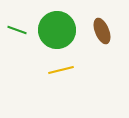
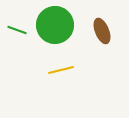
green circle: moved 2 px left, 5 px up
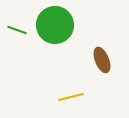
brown ellipse: moved 29 px down
yellow line: moved 10 px right, 27 px down
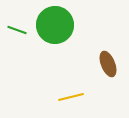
brown ellipse: moved 6 px right, 4 px down
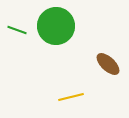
green circle: moved 1 px right, 1 px down
brown ellipse: rotated 25 degrees counterclockwise
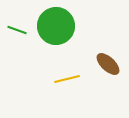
yellow line: moved 4 px left, 18 px up
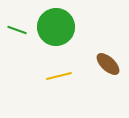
green circle: moved 1 px down
yellow line: moved 8 px left, 3 px up
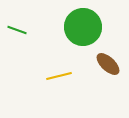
green circle: moved 27 px right
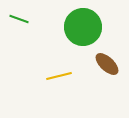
green line: moved 2 px right, 11 px up
brown ellipse: moved 1 px left
